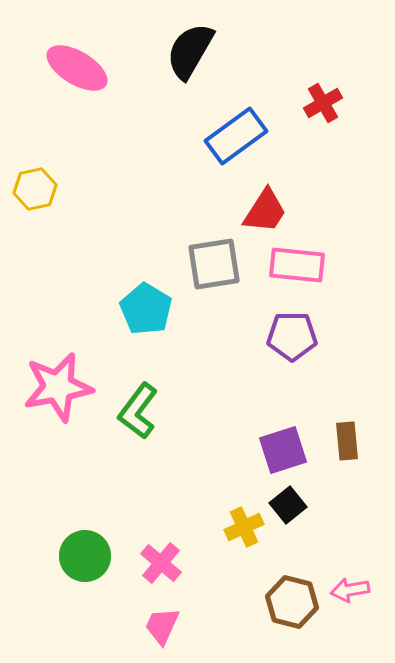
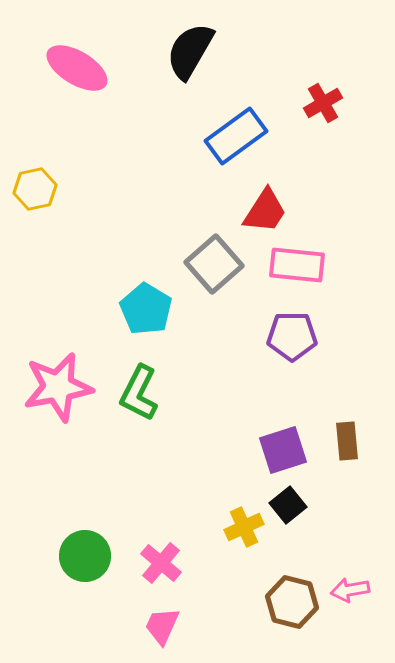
gray square: rotated 32 degrees counterclockwise
green L-shape: moved 1 px right, 18 px up; rotated 10 degrees counterclockwise
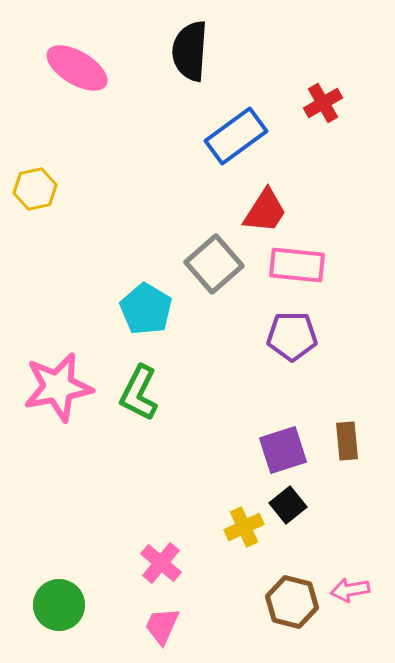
black semicircle: rotated 26 degrees counterclockwise
green circle: moved 26 px left, 49 px down
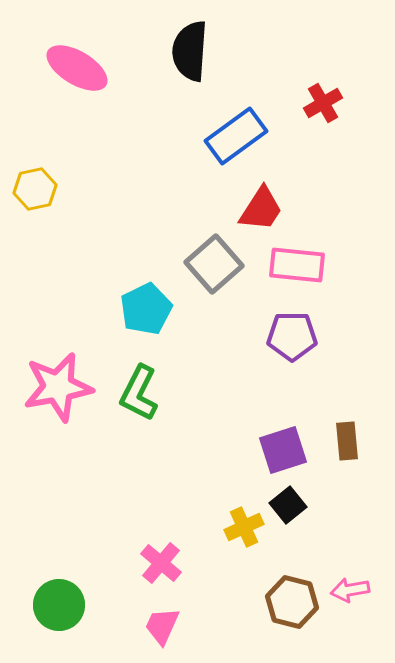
red trapezoid: moved 4 px left, 2 px up
cyan pentagon: rotated 15 degrees clockwise
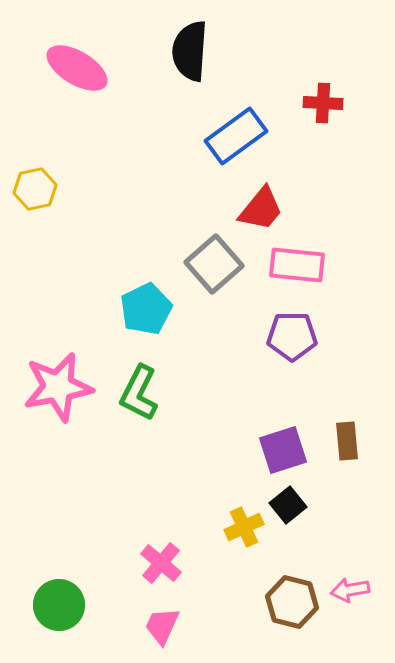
red cross: rotated 33 degrees clockwise
red trapezoid: rotated 6 degrees clockwise
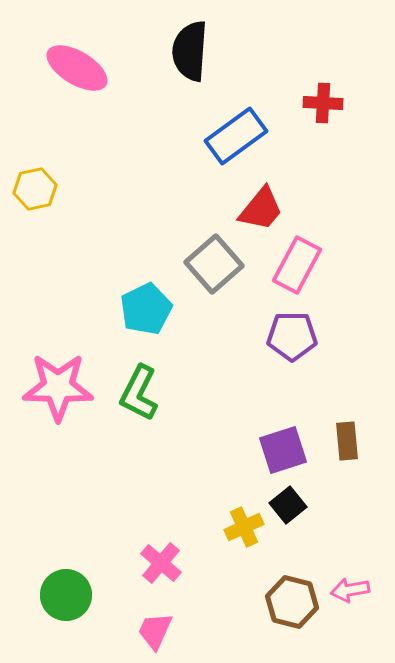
pink rectangle: rotated 68 degrees counterclockwise
pink star: rotated 12 degrees clockwise
green circle: moved 7 px right, 10 px up
pink trapezoid: moved 7 px left, 5 px down
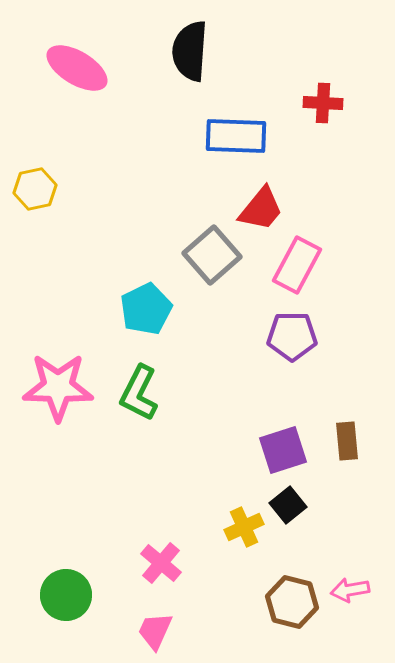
blue rectangle: rotated 38 degrees clockwise
gray square: moved 2 px left, 9 px up
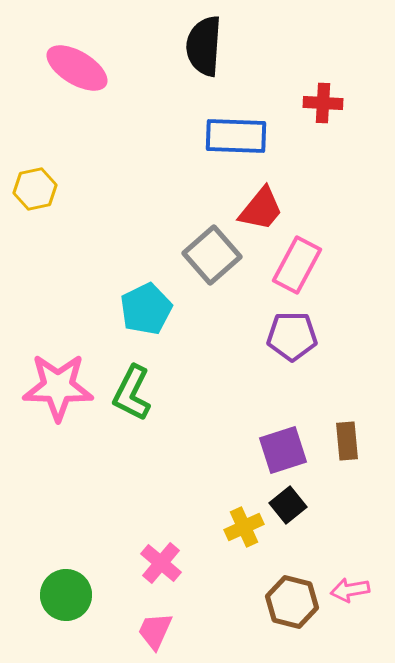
black semicircle: moved 14 px right, 5 px up
green L-shape: moved 7 px left
